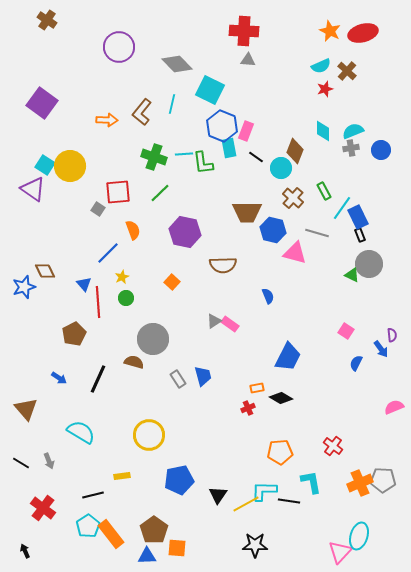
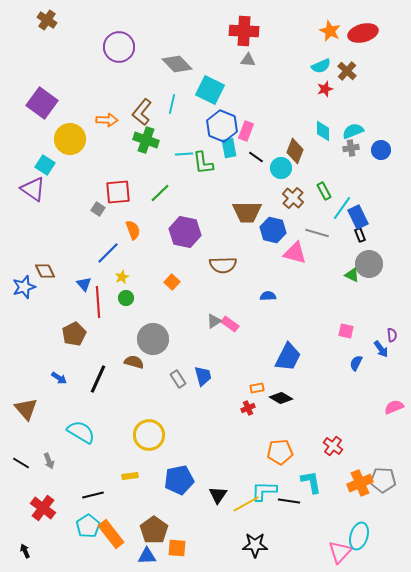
green cross at (154, 157): moved 8 px left, 17 px up
yellow circle at (70, 166): moved 27 px up
blue semicircle at (268, 296): rotated 70 degrees counterclockwise
pink square at (346, 331): rotated 21 degrees counterclockwise
yellow rectangle at (122, 476): moved 8 px right
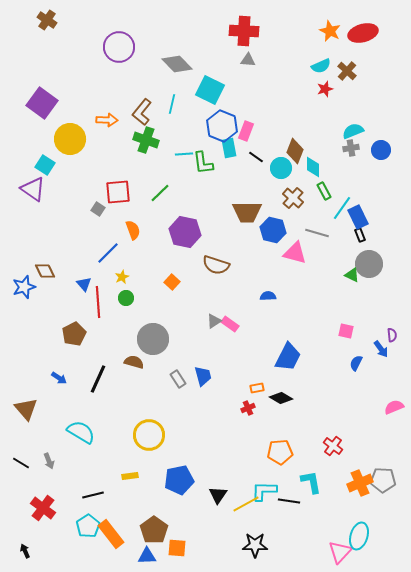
cyan diamond at (323, 131): moved 10 px left, 36 px down
brown semicircle at (223, 265): moved 7 px left; rotated 20 degrees clockwise
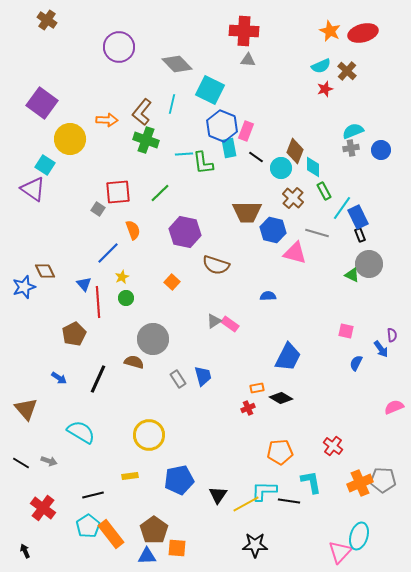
gray arrow at (49, 461): rotated 49 degrees counterclockwise
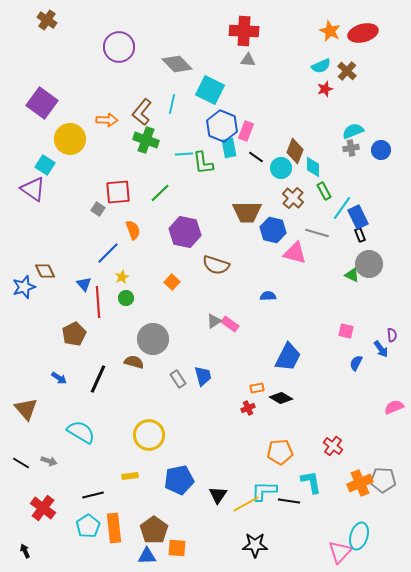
orange rectangle at (111, 534): moved 3 px right, 6 px up; rotated 32 degrees clockwise
